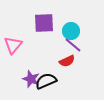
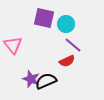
purple square: moved 5 px up; rotated 15 degrees clockwise
cyan circle: moved 5 px left, 7 px up
pink triangle: rotated 18 degrees counterclockwise
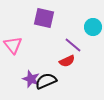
cyan circle: moved 27 px right, 3 px down
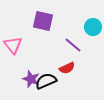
purple square: moved 1 px left, 3 px down
red semicircle: moved 7 px down
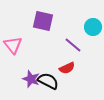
black semicircle: moved 2 px right; rotated 50 degrees clockwise
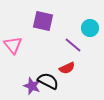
cyan circle: moved 3 px left, 1 px down
purple star: moved 1 px right, 7 px down
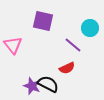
black semicircle: moved 3 px down
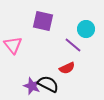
cyan circle: moved 4 px left, 1 px down
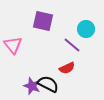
purple line: moved 1 px left
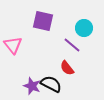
cyan circle: moved 2 px left, 1 px up
red semicircle: rotated 77 degrees clockwise
black semicircle: moved 3 px right
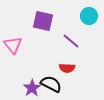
cyan circle: moved 5 px right, 12 px up
purple line: moved 1 px left, 4 px up
red semicircle: rotated 49 degrees counterclockwise
purple star: moved 2 px down; rotated 18 degrees clockwise
